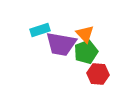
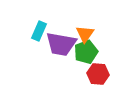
cyan rectangle: moved 1 px left, 1 px down; rotated 48 degrees counterclockwise
orange triangle: rotated 18 degrees clockwise
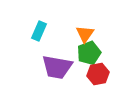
purple trapezoid: moved 4 px left, 23 px down
green pentagon: moved 3 px right, 1 px down
red hexagon: rotated 15 degrees counterclockwise
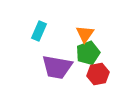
green pentagon: moved 1 px left
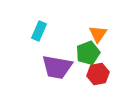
orange triangle: moved 13 px right
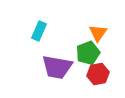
orange triangle: moved 1 px up
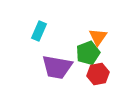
orange triangle: moved 4 px down
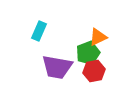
orange triangle: rotated 30 degrees clockwise
red hexagon: moved 4 px left, 3 px up
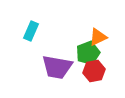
cyan rectangle: moved 8 px left
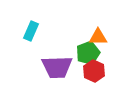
orange triangle: rotated 24 degrees clockwise
purple trapezoid: rotated 12 degrees counterclockwise
red hexagon: rotated 25 degrees counterclockwise
